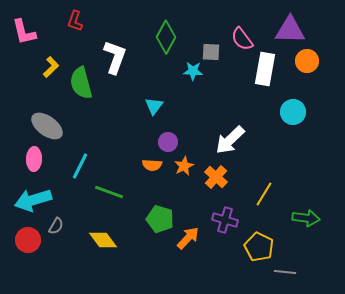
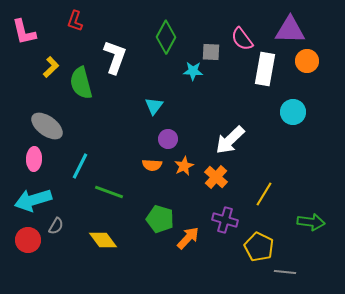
purple circle: moved 3 px up
green arrow: moved 5 px right, 4 px down
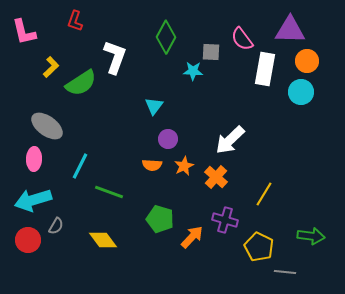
green semicircle: rotated 108 degrees counterclockwise
cyan circle: moved 8 px right, 20 px up
green arrow: moved 14 px down
orange arrow: moved 4 px right, 1 px up
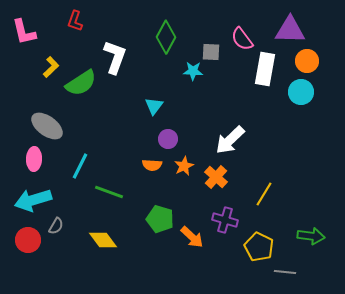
orange arrow: rotated 90 degrees clockwise
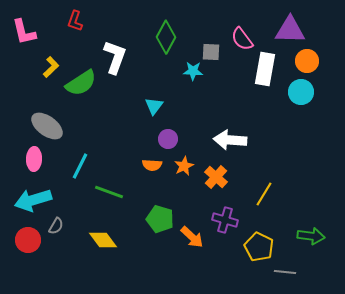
white arrow: rotated 48 degrees clockwise
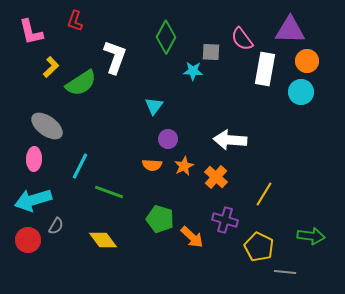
pink L-shape: moved 7 px right
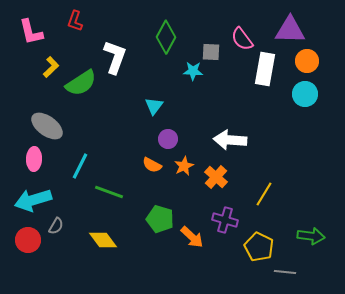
cyan circle: moved 4 px right, 2 px down
orange semicircle: rotated 24 degrees clockwise
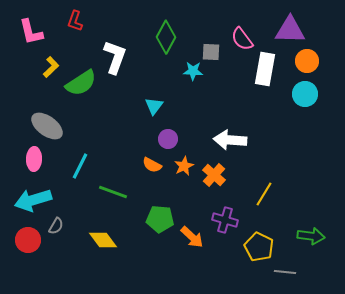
orange cross: moved 2 px left, 2 px up
green line: moved 4 px right
green pentagon: rotated 12 degrees counterclockwise
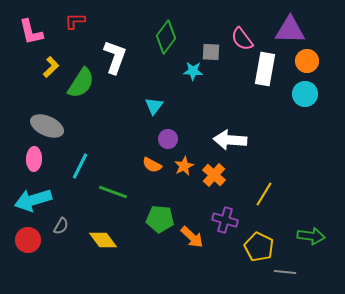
red L-shape: rotated 70 degrees clockwise
green diamond: rotated 8 degrees clockwise
green semicircle: rotated 24 degrees counterclockwise
gray ellipse: rotated 12 degrees counterclockwise
gray semicircle: moved 5 px right
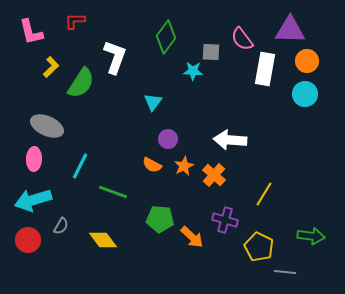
cyan triangle: moved 1 px left, 4 px up
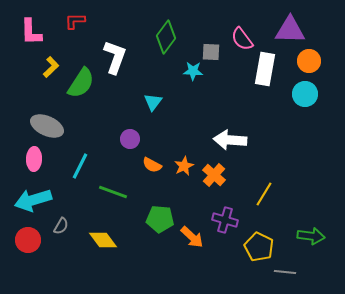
pink L-shape: rotated 12 degrees clockwise
orange circle: moved 2 px right
purple circle: moved 38 px left
